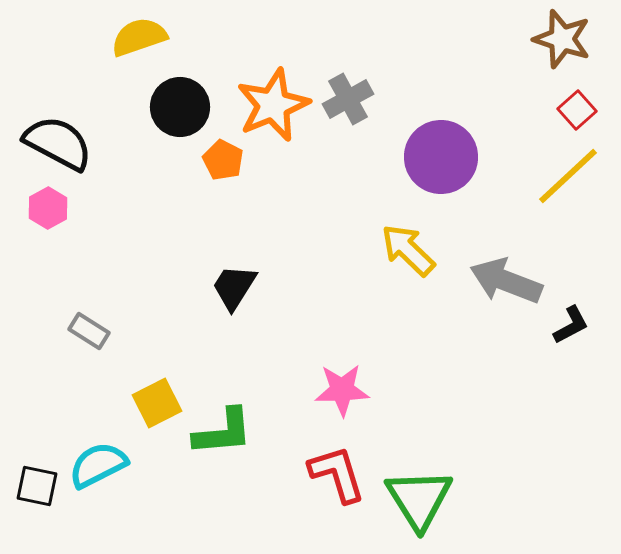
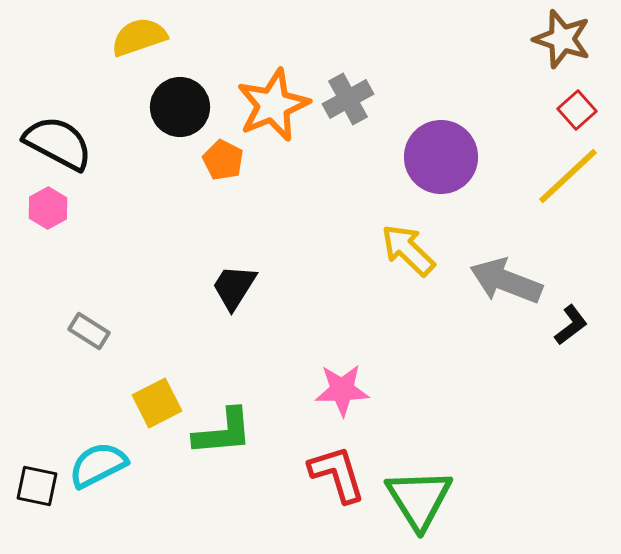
black L-shape: rotated 9 degrees counterclockwise
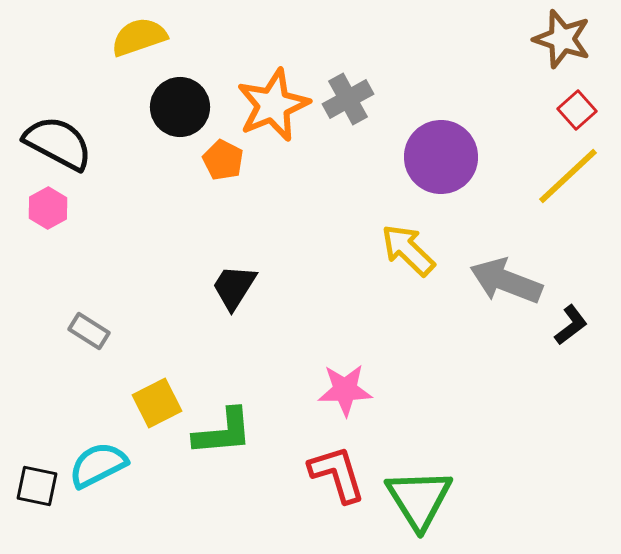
pink star: moved 3 px right
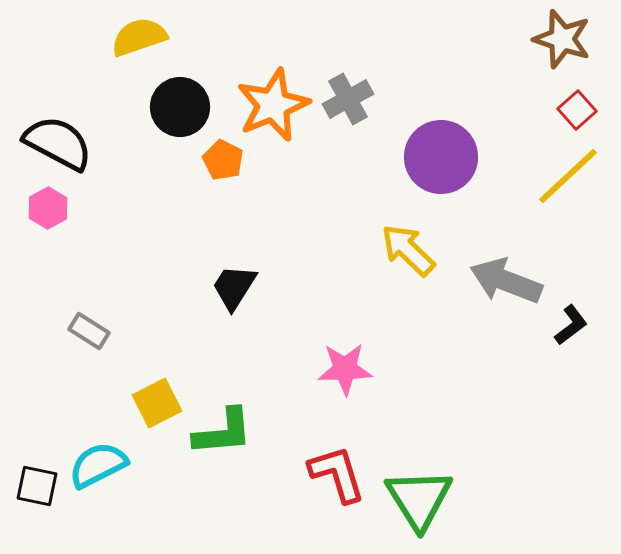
pink star: moved 21 px up
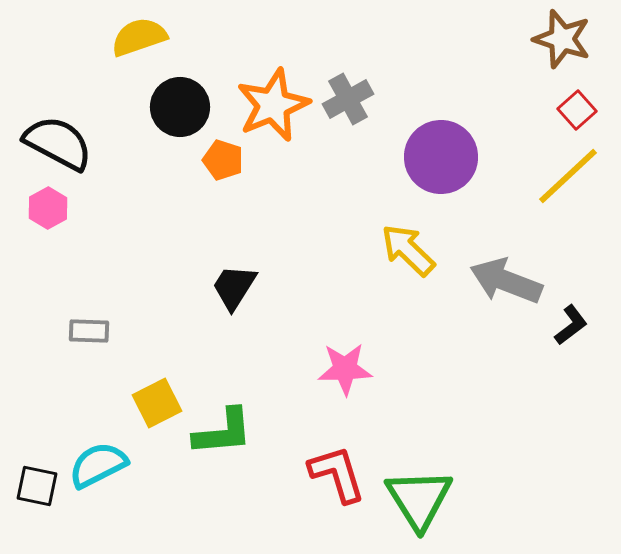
orange pentagon: rotated 9 degrees counterclockwise
gray rectangle: rotated 30 degrees counterclockwise
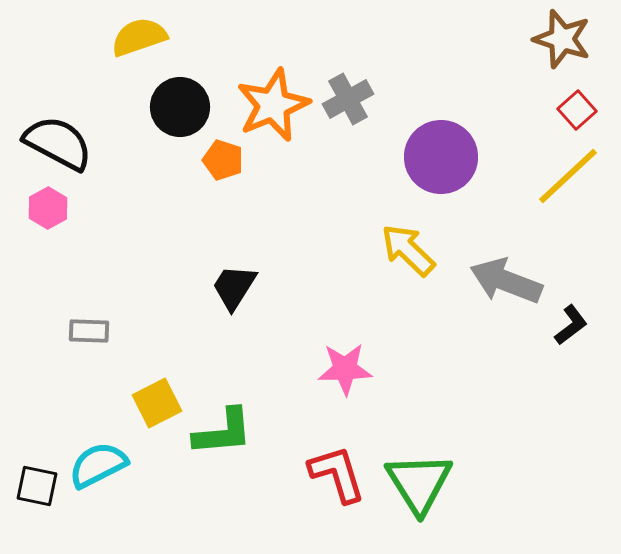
green triangle: moved 16 px up
